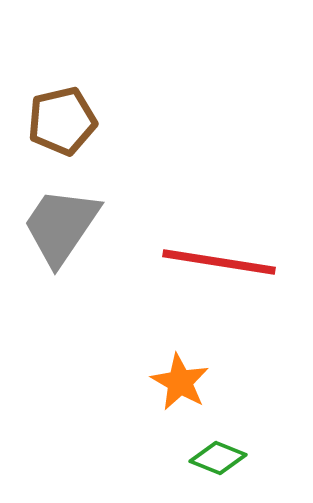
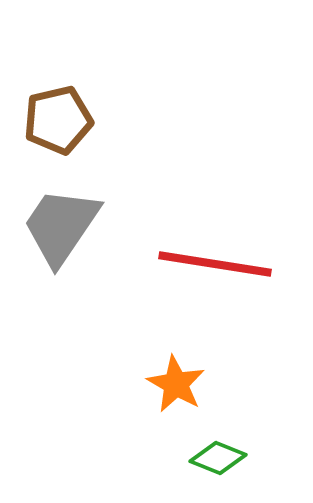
brown pentagon: moved 4 px left, 1 px up
red line: moved 4 px left, 2 px down
orange star: moved 4 px left, 2 px down
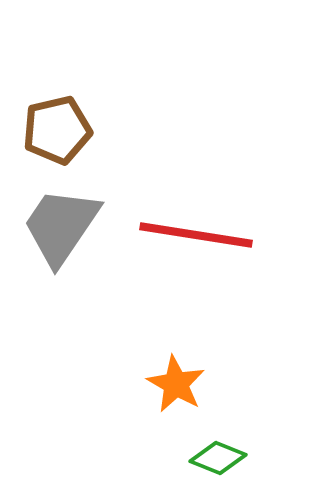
brown pentagon: moved 1 px left, 10 px down
red line: moved 19 px left, 29 px up
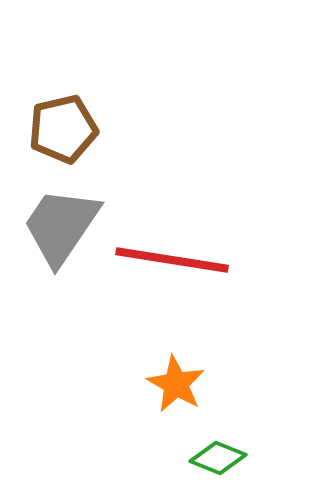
brown pentagon: moved 6 px right, 1 px up
red line: moved 24 px left, 25 px down
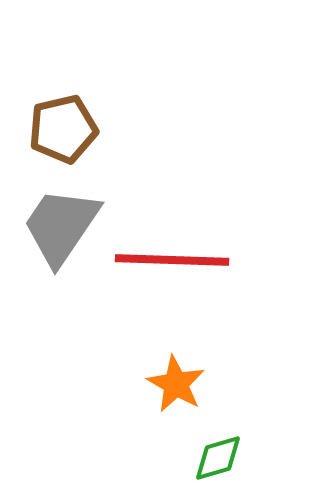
red line: rotated 7 degrees counterclockwise
green diamond: rotated 38 degrees counterclockwise
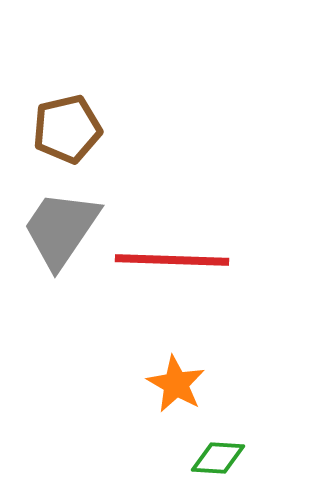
brown pentagon: moved 4 px right
gray trapezoid: moved 3 px down
green diamond: rotated 20 degrees clockwise
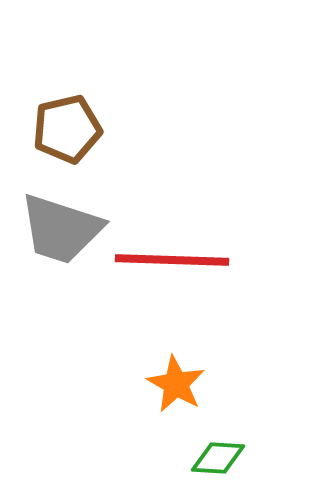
gray trapezoid: rotated 106 degrees counterclockwise
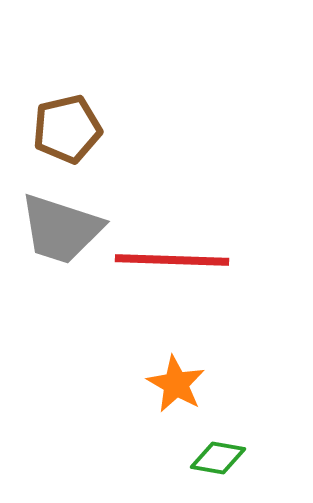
green diamond: rotated 6 degrees clockwise
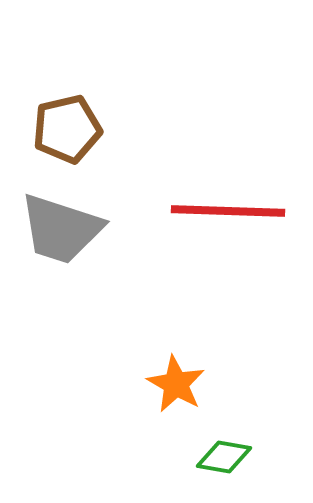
red line: moved 56 px right, 49 px up
green diamond: moved 6 px right, 1 px up
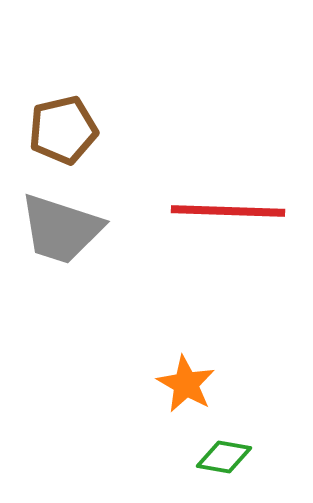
brown pentagon: moved 4 px left, 1 px down
orange star: moved 10 px right
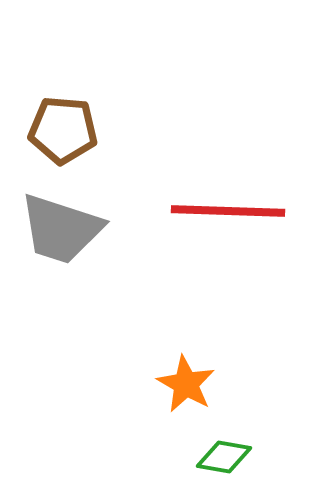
brown pentagon: rotated 18 degrees clockwise
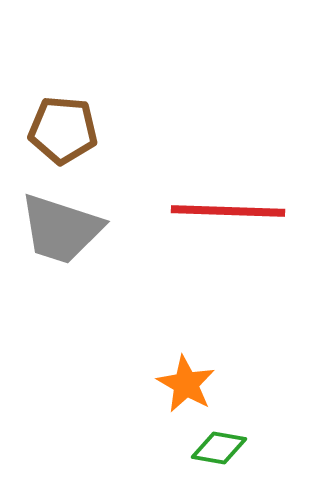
green diamond: moved 5 px left, 9 px up
